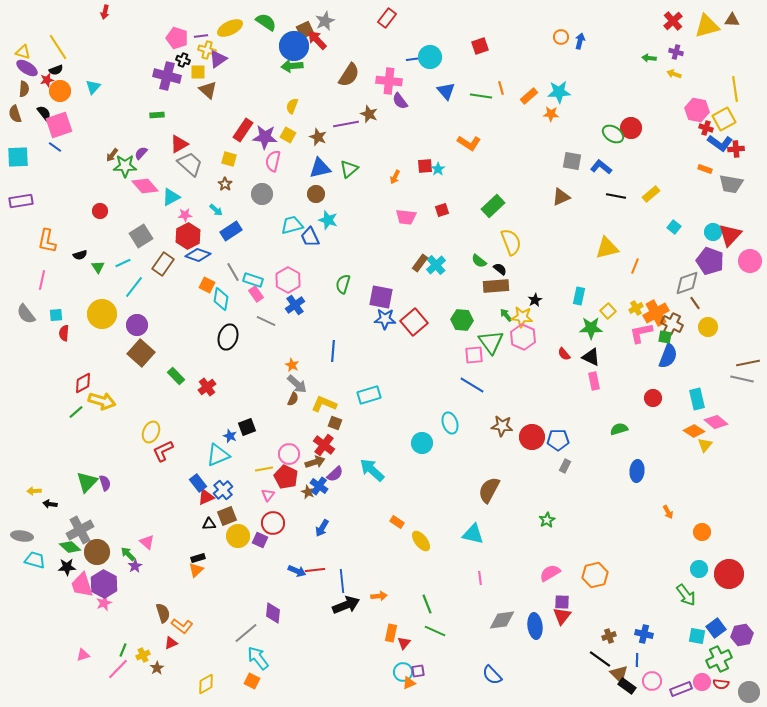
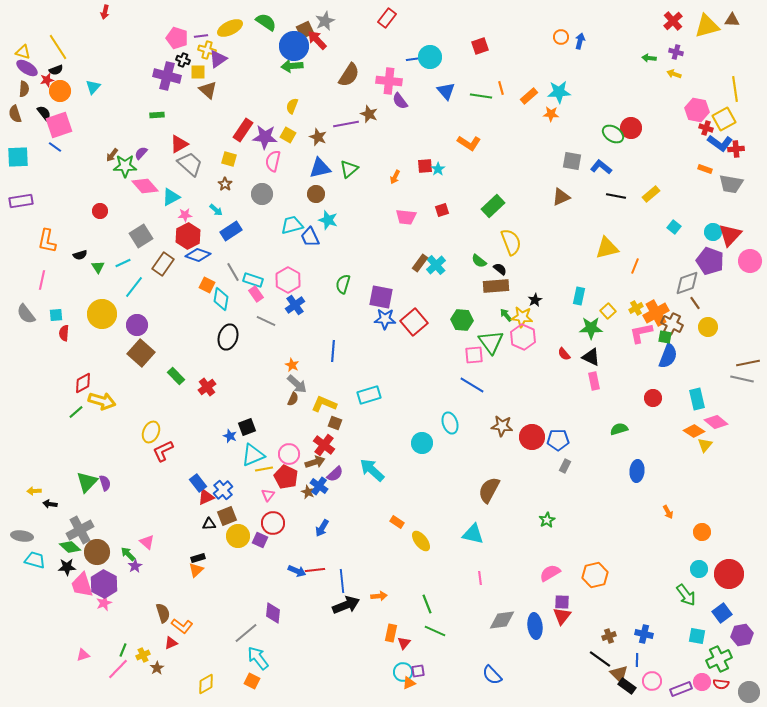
cyan triangle at (218, 455): moved 35 px right
blue square at (716, 628): moved 6 px right, 15 px up
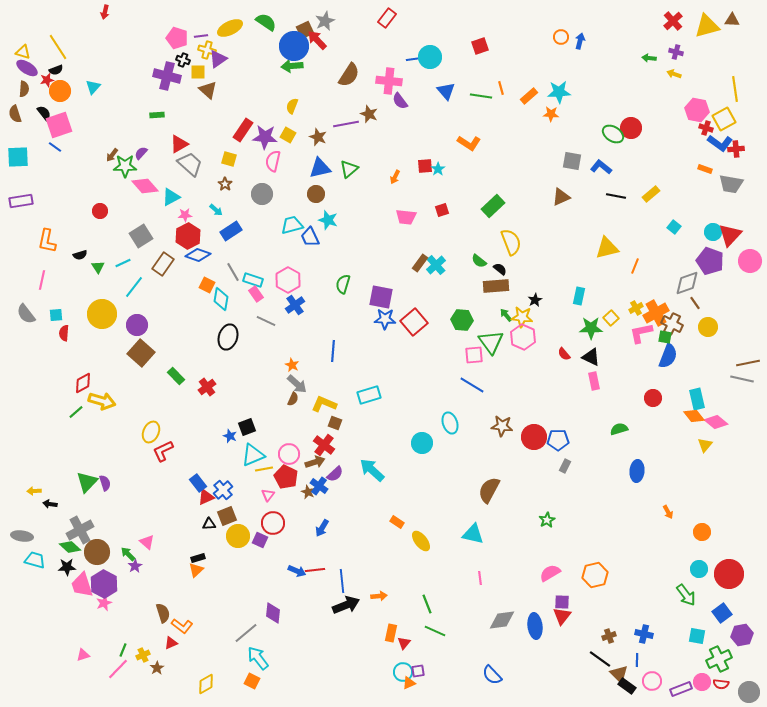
yellow square at (608, 311): moved 3 px right, 7 px down
orange diamond at (694, 431): moved 15 px up; rotated 20 degrees clockwise
red circle at (532, 437): moved 2 px right
